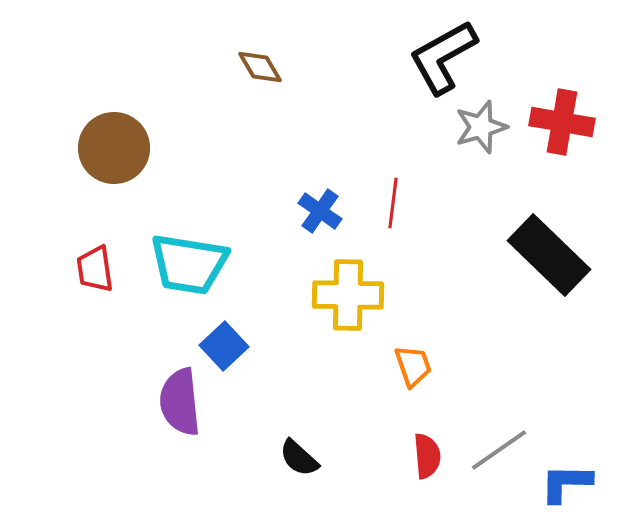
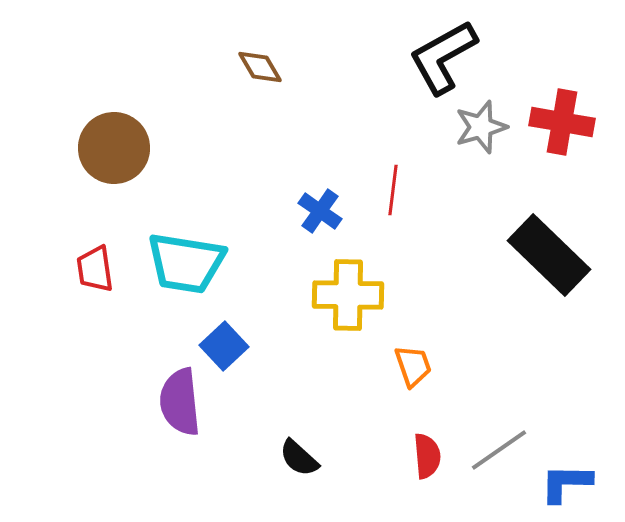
red line: moved 13 px up
cyan trapezoid: moved 3 px left, 1 px up
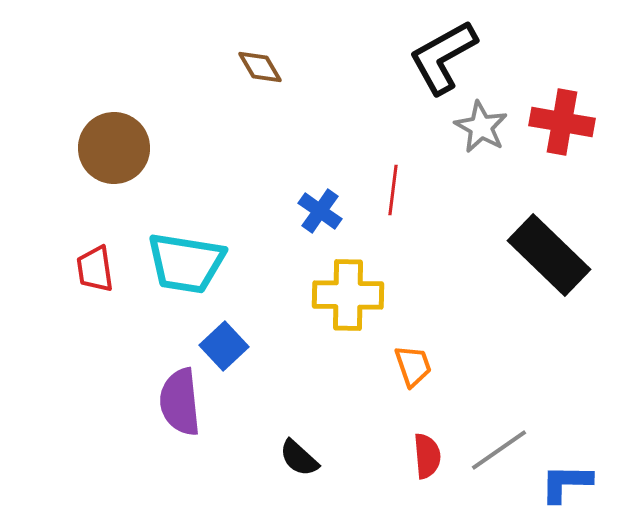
gray star: rotated 26 degrees counterclockwise
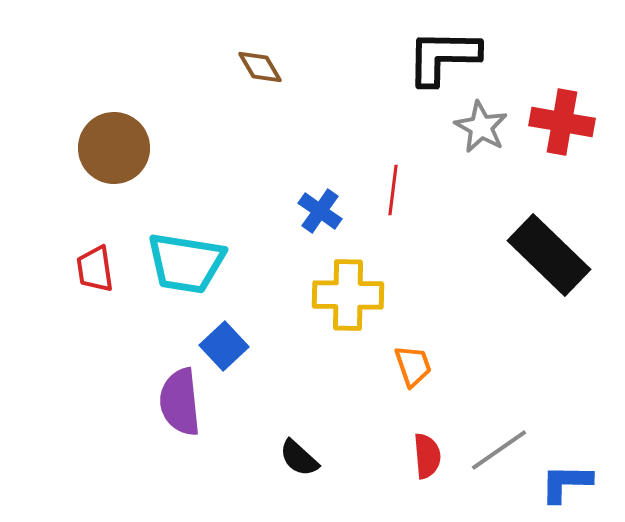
black L-shape: rotated 30 degrees clockwise
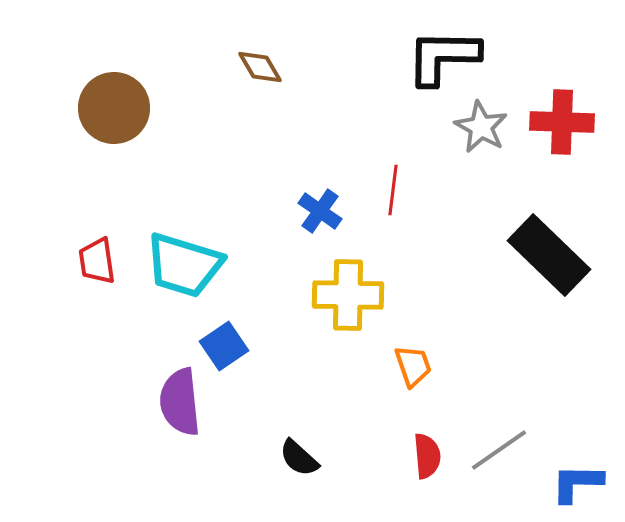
red cross: rotated 8 degrees counterclockwise
brown circle: moved 40 px up
cyan trapezoid: moved 2 px left, 2 px down; rotated 8 degrees clockwise
red trapezoid: moved 2 px right, 8 px up
blue square: rotated 9 degrees clockwise
blue L-shape: moved 11 px right
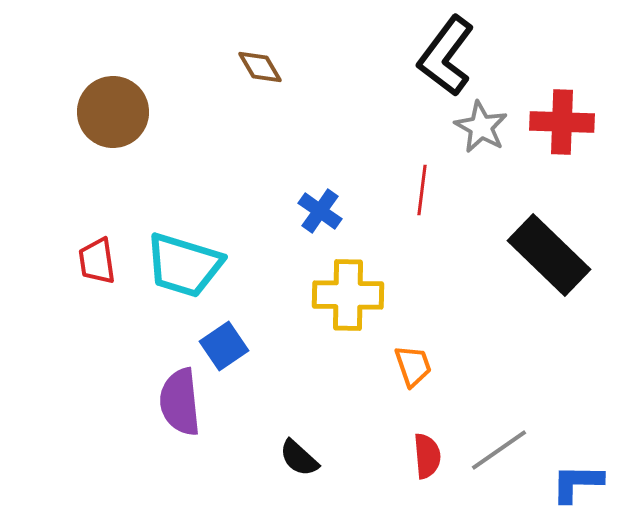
black L-shape: moved 3 px right, 1 px up; rotated 54 degrees counterclockwise
brown circle: moved 1 px left, 4 px down
red line: moved 29 px right
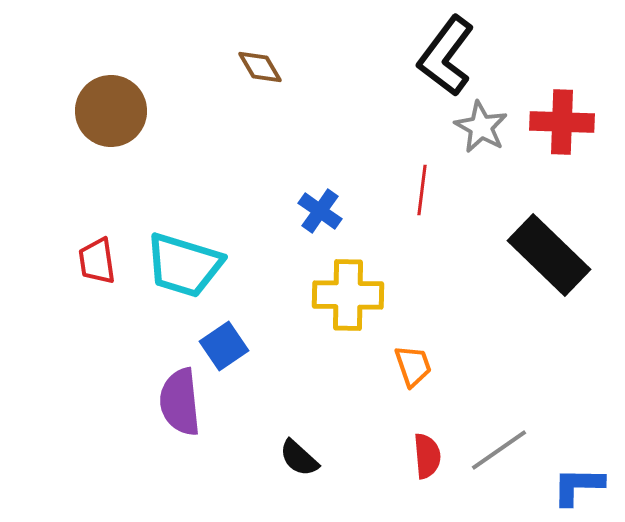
brown circle: moved 2 px left, 1 px up
blue L-shape: moved 1 px right, 3 px down
